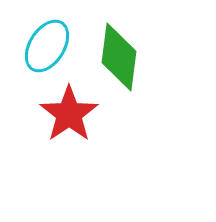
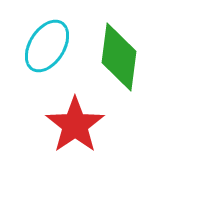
red star: moved 6 px right, 11 px down
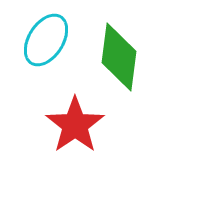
cyan ellipse: moved 1 px left, 6 px up
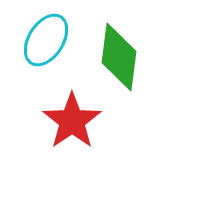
red star: moved 3 px left, 4 px up
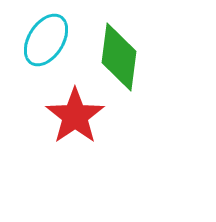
red star: moved 3 px right, 5 px up
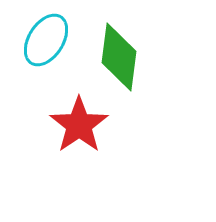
red star: moved 4 px right, 9 px down
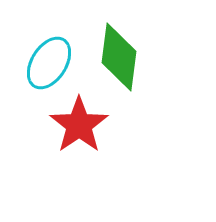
cyan ellipse: moved 3 px right, 23 px down
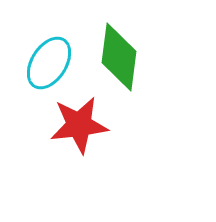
red star: rotated 28 degrees clockwise
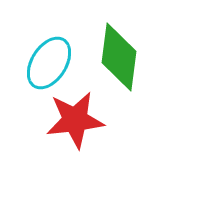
red star: moved 4 px left, 5 px up
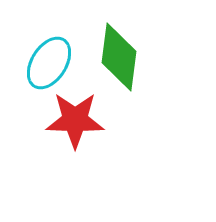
red star: rotated 8 degrees clockwise
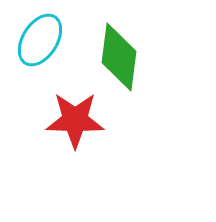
cyan ellipse: moved 9 px left, 23 px up
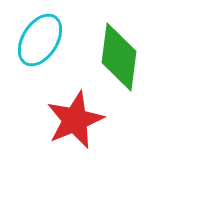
red star: rotated 24 degrees counterclockwise
